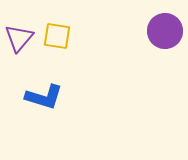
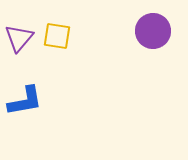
purple circle: moved 12 px left
blue L-shape: moved 19 px left, 4 px down; rotated 27 degrees counterclockwise
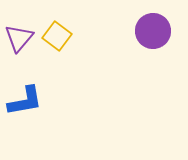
yellow square: rotated 28 degrees clockwise
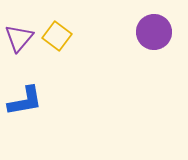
purple circle: moved 1 px right, 1 px down
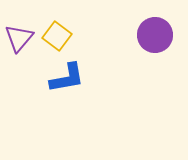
purple circle: moved 1 px right, 3 px down
blue L-shape: moved 42 px right, 23 px up
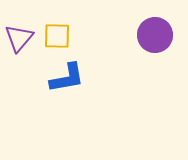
yellow square: rotated 36 degrees counterclockwise
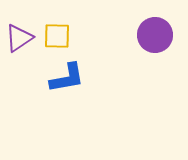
purple triangle: rotated 16 degrees clockwise
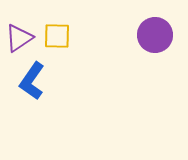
blue L-shape: moved 35 px left, 3 px down; rotated 135 degrees clockwise
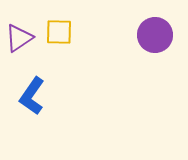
yellow square: moved 2 px right, 4 px up
blue L-shape: moved 15 px down
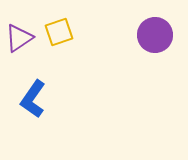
yellow square: rotated 20 degrees counterclockwise
blue L-shape: moved 1 px right, 3 px down
